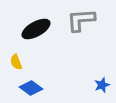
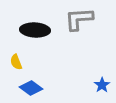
gray L-shape: moved 2 px left, 1 px up
black ellipse: moved 1 px left, 1 px down; rotated 32 degrees clockwise
blue star: rotated 14 degrees counterclockwise
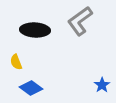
gray L-shape: moved 1 px right, 2 px down; rotated 32 degrees counterclockwise
